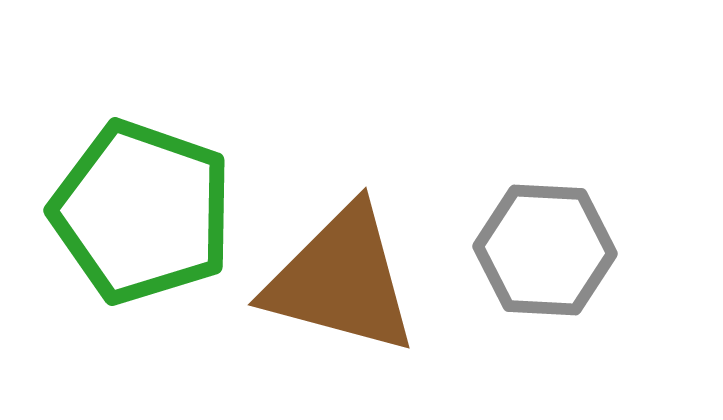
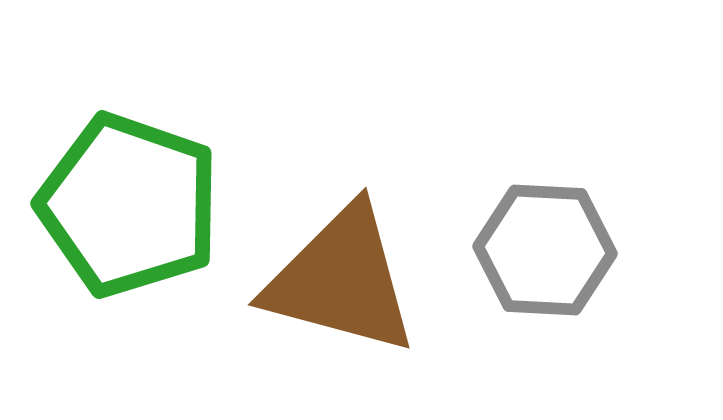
green pentagon: moved 13 px left, 7 px up
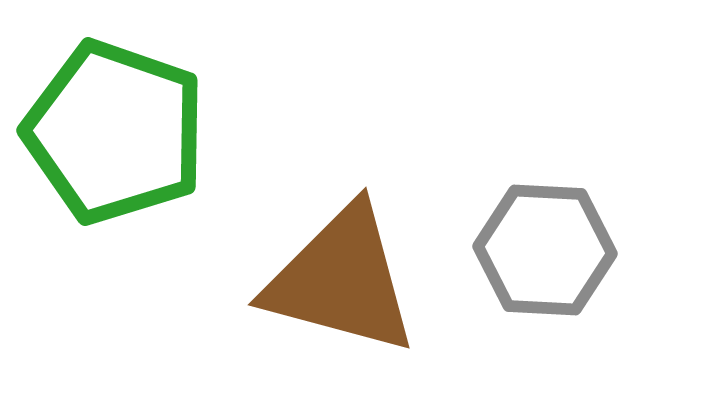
green pentagon: moved 14 px left, 73 px up
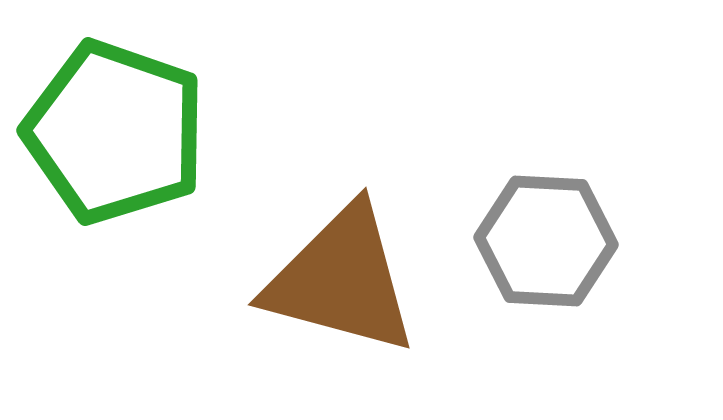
gray hexagon: moved 1 px right, 9 px up
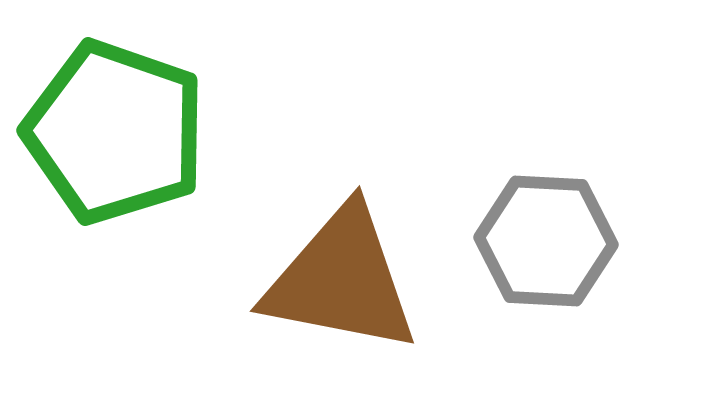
brown triangle: rotated 4 degrees counterclockwise
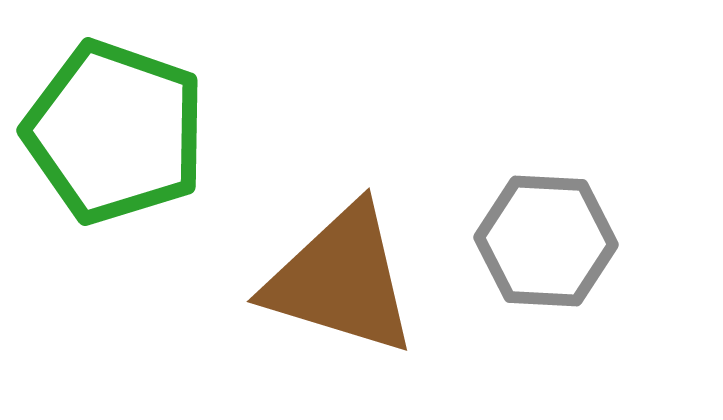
brown triangle: rotated 6 degrees clockwise
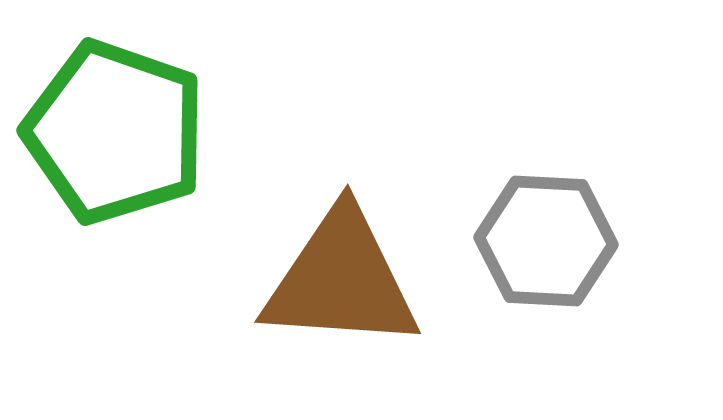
brown triangle: rotated 13 degrees counterclockwise
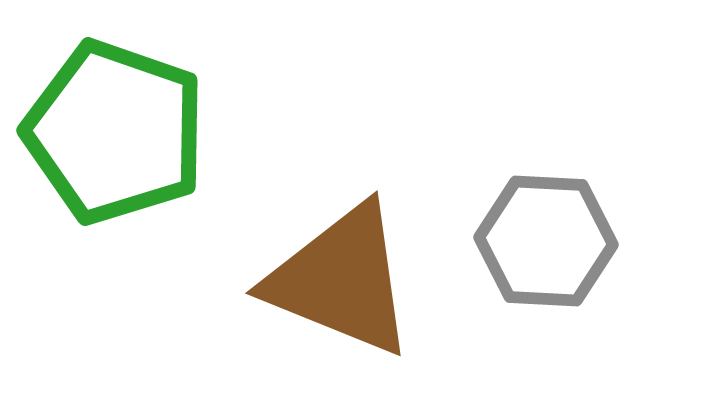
brown triangle: rotated 18 degrees clockwise
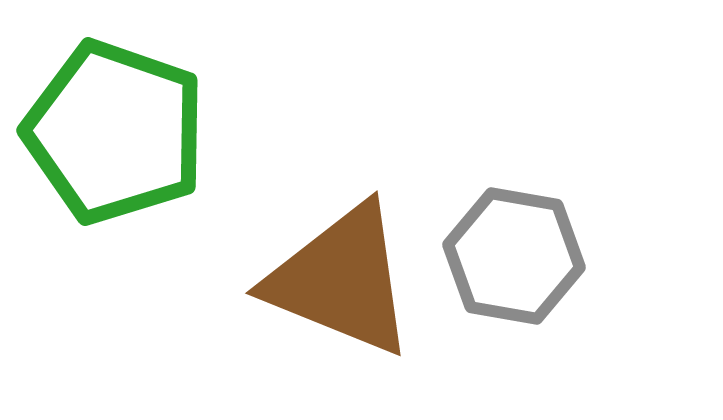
gray hexagon: moved 32 px left, 15 px down; rotated 7 degrees clockwise
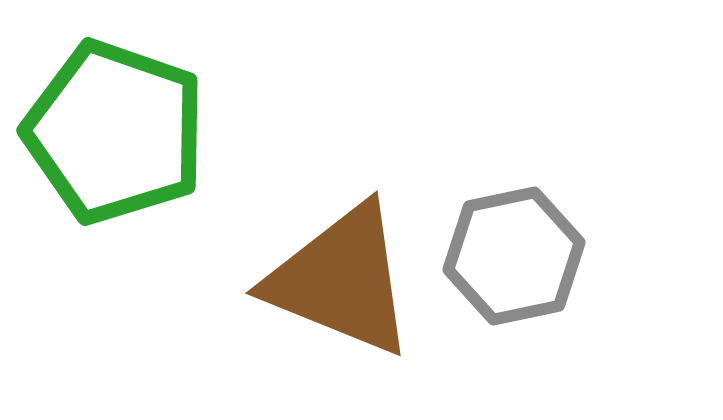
gray hexagon: rotated 22 degrees counterclockwise
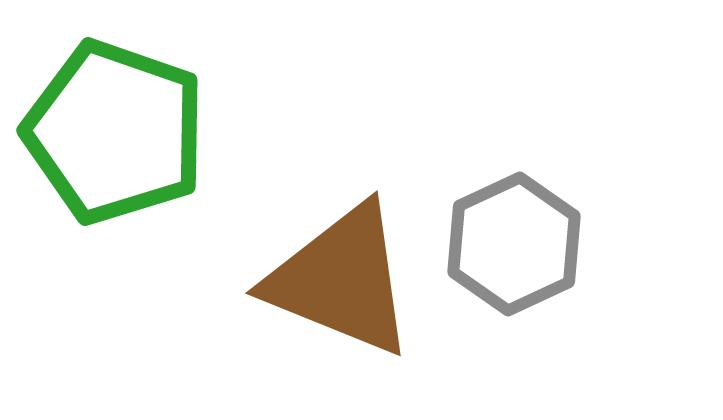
gray hexagon: moved 12 px up; rotated 13 degrees counterclockwise
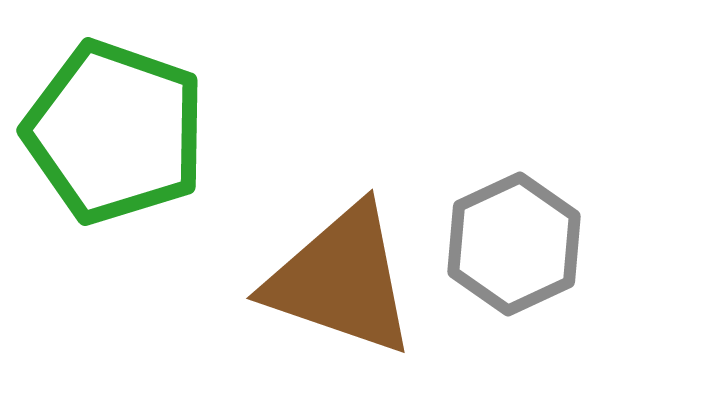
brown triangle: rotated 3 degrees counterclockwise
